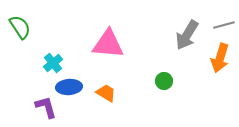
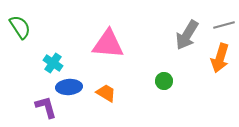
cyan cross: rotated 18 degrees counterclockwise
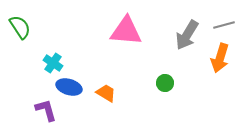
pink triangle: moved 18 px right, 13 px up
green circle: moved 1 px right, 2 px down
blue ellipse: rotated 20 degrees clockwise
purple L-shape: moved 3 px down
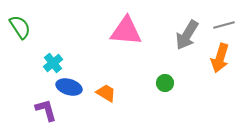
cyan cross: rotated 18 degrees clockwise
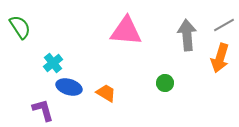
gray line: rotated 15 degrees counterclockwise
gray arrow: rotated 144 degrees clockwise
purple L-shape: moved 3 px left
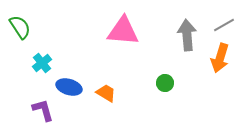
pink triangle: moved 3 px left
cyan cross: moved 11 px left
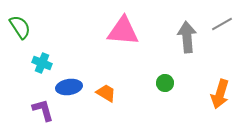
gray line: moved 2 px left, 1 px up
gray arrow: moved 2 px down
orange arrow: moved 36 px down
cyan cross: rotated 30 degrees counterclockwise
blue ellipse: rotated 25 degrees counterclockwise
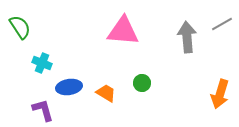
green circle: moved 23 px left
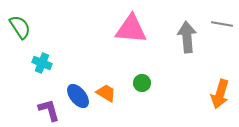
gray line: rotated 40 degrees clockwise
pink triangle: moved 8 px right, 2 px up
blue ellipse: moved 9 px right, 9 px down; rotated 60 degrees clockwise
purple L-shape: moved 6 px right
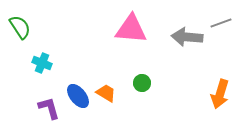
gray line: moved 1 px left, 1 px up; rotated 30 degrees counterclockwise
gray arrow: rotated 80 degrees counterclockwise
purple L-shape: moved 2 px up
